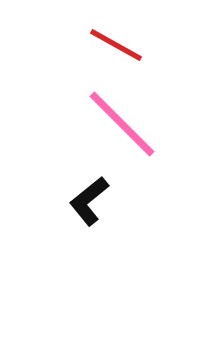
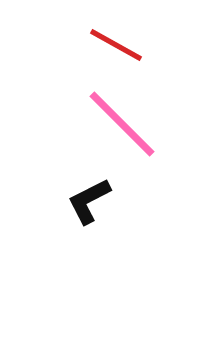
black L-shape: rotated 12 degrees clockwise
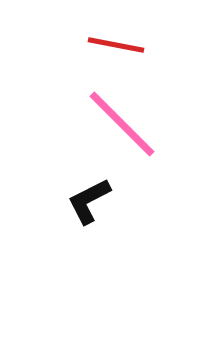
red line: rotated 18 degrees counterclockwise
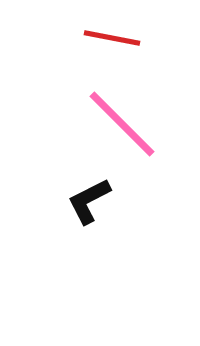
red line: moved 4 px left, 7 px up
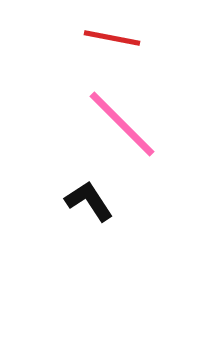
black L-shape: rotated 84 degrees clockwise
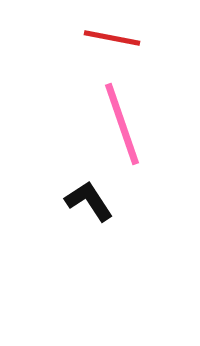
pink line: rotated 26 degrees clockwise
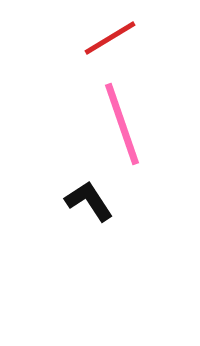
red line: moved 2 px left; rotated 42 degrees counterclockwise
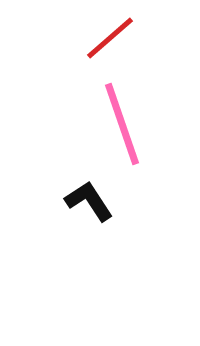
red line: rotated 10 degrees counterclockwise
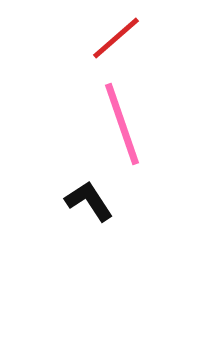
red line: moved 6 px right
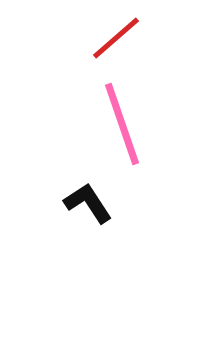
black L-shape: moved 1 px left, 2 px down
